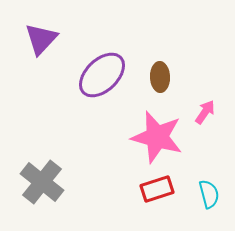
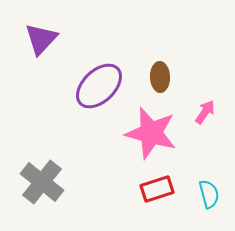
purple ellipse: moved 3 px left, 11 px down
pink star: moved 6 px left, 4 px up
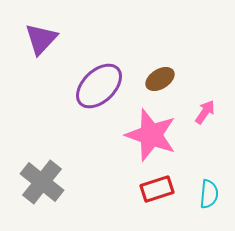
brown ellipse: moved 2 px down; rotated 60 degrees clockwise
pink star: moved 2 px down; rotated 4 degrees clockwise
cyan semicircle: rotated 20 degrees clockwise
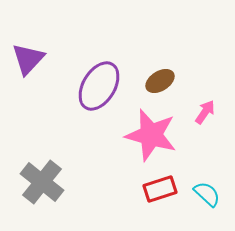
purple triangle: moved 13 px left, 20 px down
brown ellipse: moved 2 px down
purple ellipse: rotated 15 degrees counterclockwise
pink star: rotated 4 degrees counterclockwise
red rectangle: moved 3 px right
cyan semicircle: moved 2 px left; rotated 52 degrees counterclockwise
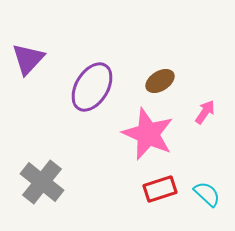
purple ellipse: moved 7 px left, 1 px down
pink star: moved 3 px left, 1 px up; rotated 8 degrees clockwise
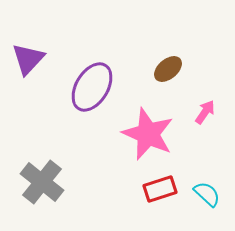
brown ellipse: moved 8 px right, 12 px up; rotated 8 degrees counterclockwise
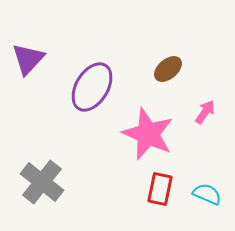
red rectangle: rotated 60 degrees counterclockwise
cyan semicircle: rotated 20 degrees counterclockwise
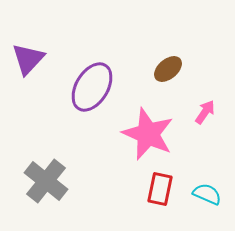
gray cross: moved 4 px right, 1 px up
